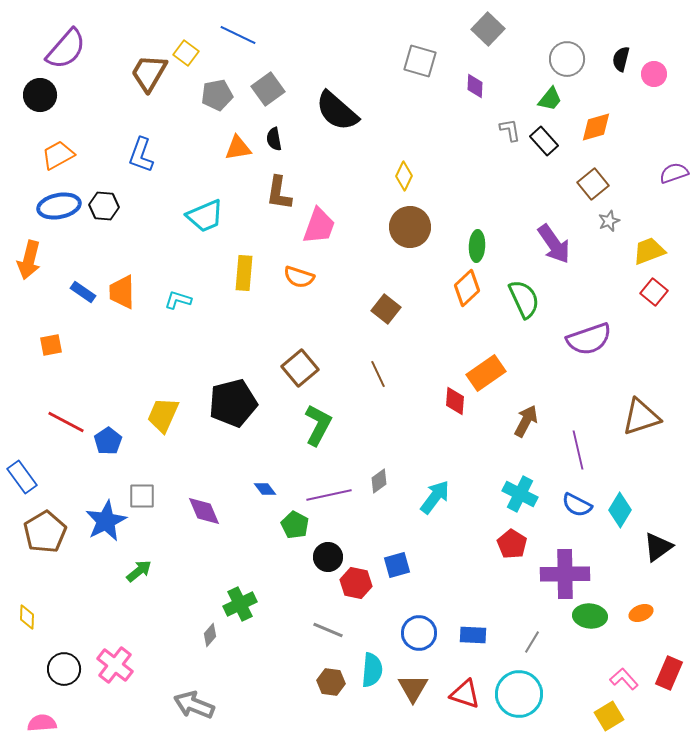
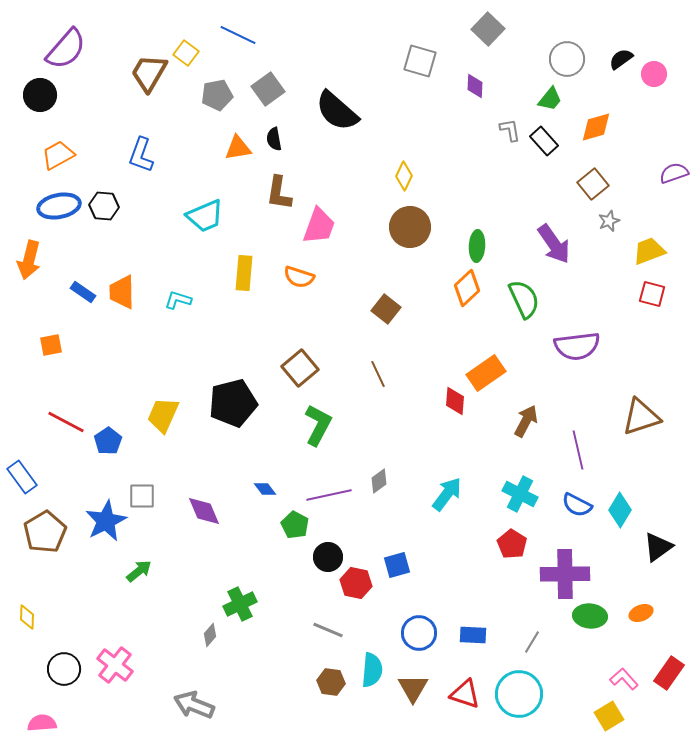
black semicircle at (621, 59): rotated 40 degrees clockwise
red square at (654, 292): moved 2 px left, 2 px down; rotated 24 degrees counterclockwise
purple semicircle at (589, 339): moved 12 px left, 7 px down; rotated 12 degrees clockwise
cyan arrow at (435, 497): moved 12 px right, 3 px up
red rectangle at (669, 673): rotated 12 degrees clockwise
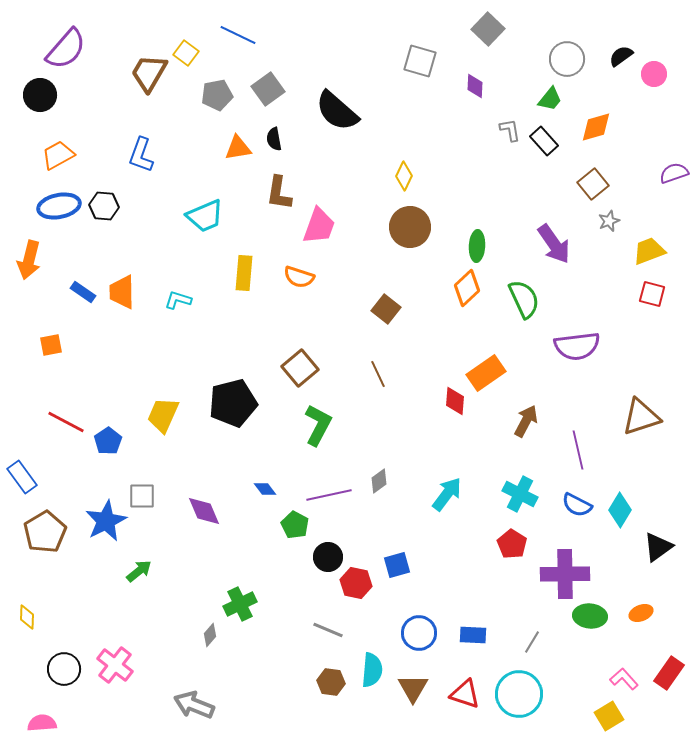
black semicircle at (621, 59): moved 3 px up
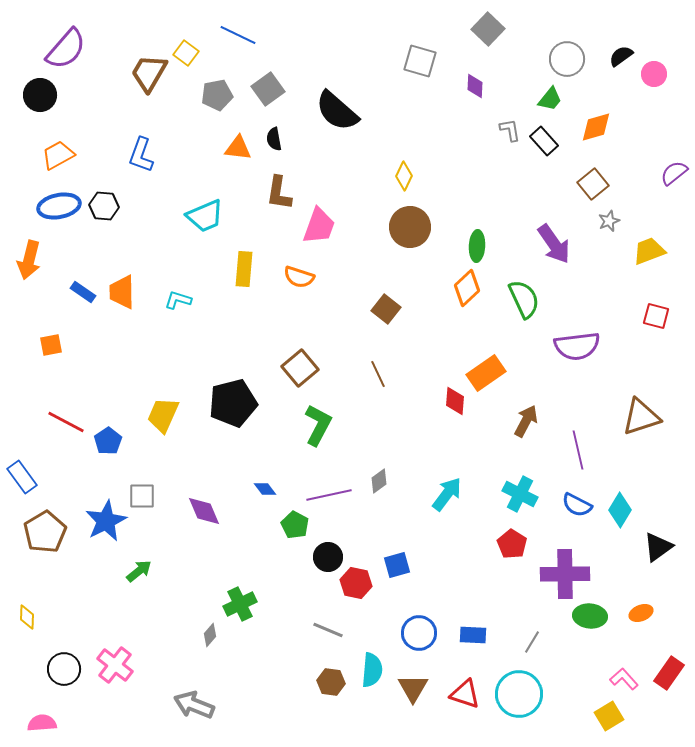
orange triangle at (238, 148): rotated 16 degrees clockwise
purple semicircle at (674, 173): rotated 20 degrees counterclockwise
yellow rectangle at (244, 273): moved 4 px up
red square at (652, 294): moved 4 px right, 22 px down
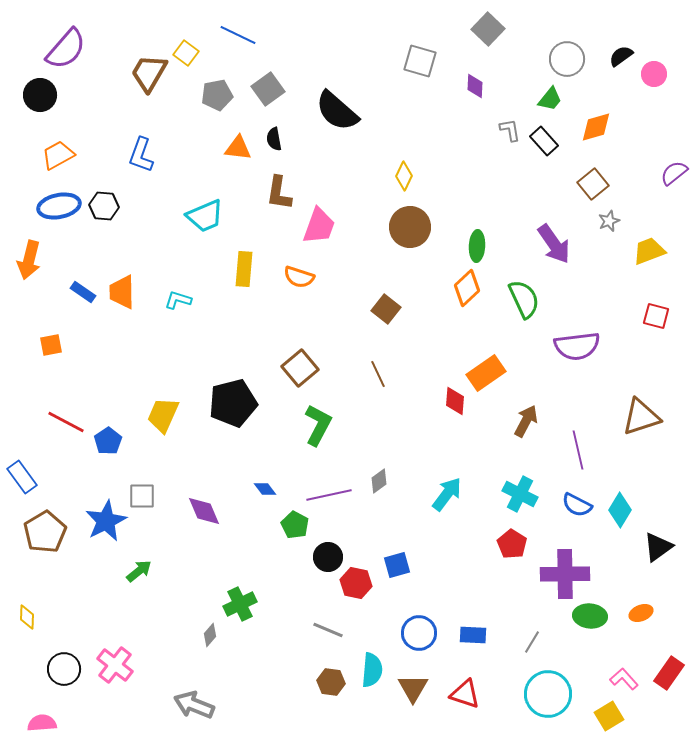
cyan circle at (519, 694): moved 29 px right
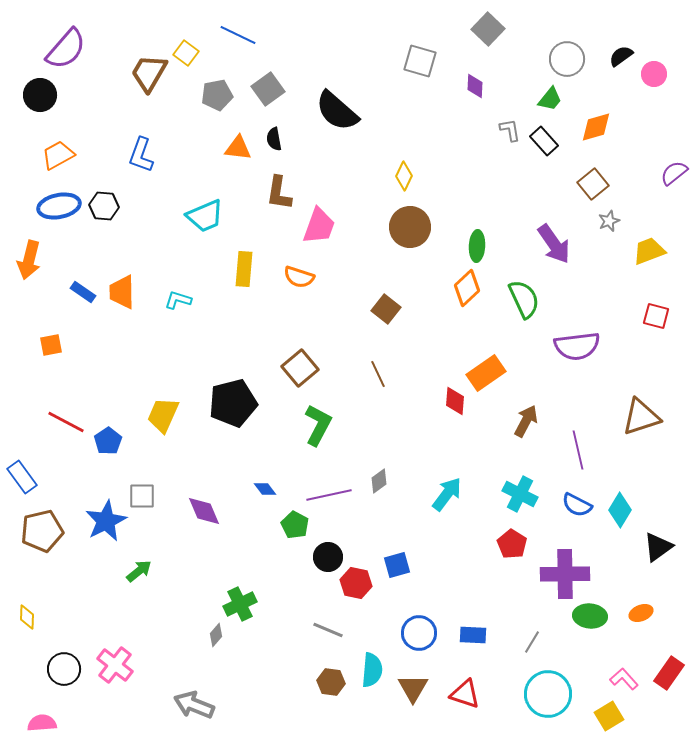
brown pentagon at (45, 532): moved 3 px left, 1 px up; rotated 18 degrees clockwise
gray diamond at (210, 635): moved 6 px right
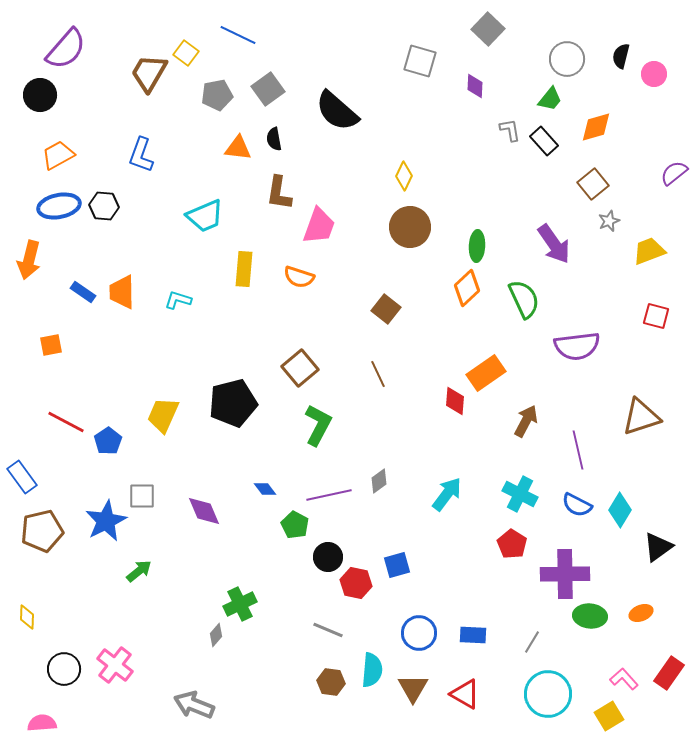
black semicircle at (621, 56): rotated 40 degrees counterclockwise
red triangle at (465, 694): rotated 12 degrees clockwise
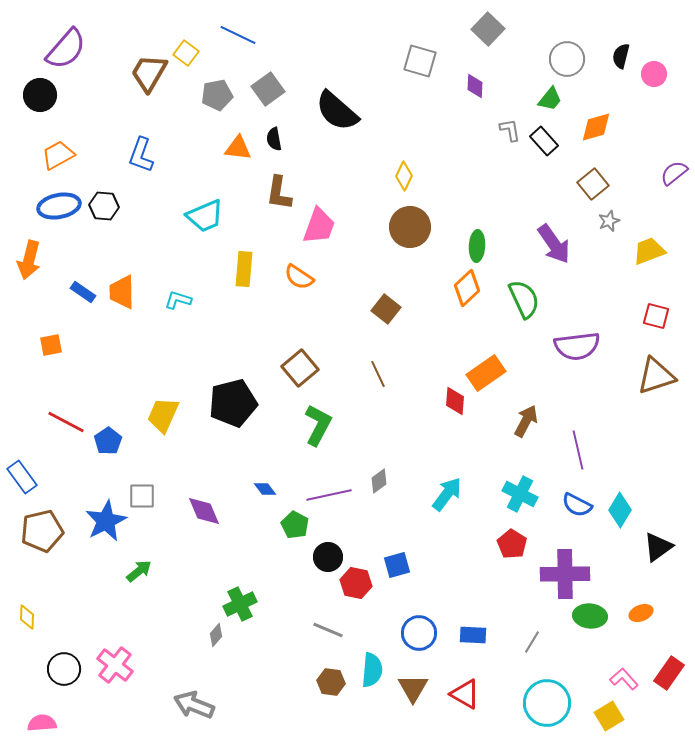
orange semicircle at (299, 277): rotated 16 degrees clockwise
brown triangle at (641, 417): moved 15 px right, 41 px up
cyan circle at (548, 694): moved 1 px left, 9 px down
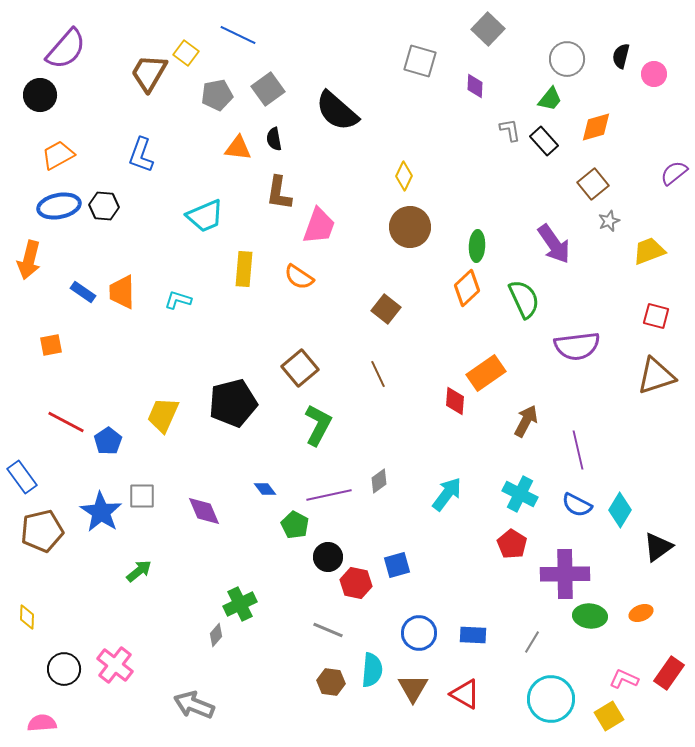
blue star at (106, 521): moved 5 px left, 9 px up; rotated 12 degrees counterclockwise
pink L-shape at (624, 679): rotated 24 degrees counterclockwise
cyan circle at (547, 703): moved 4 px right, 4 px up
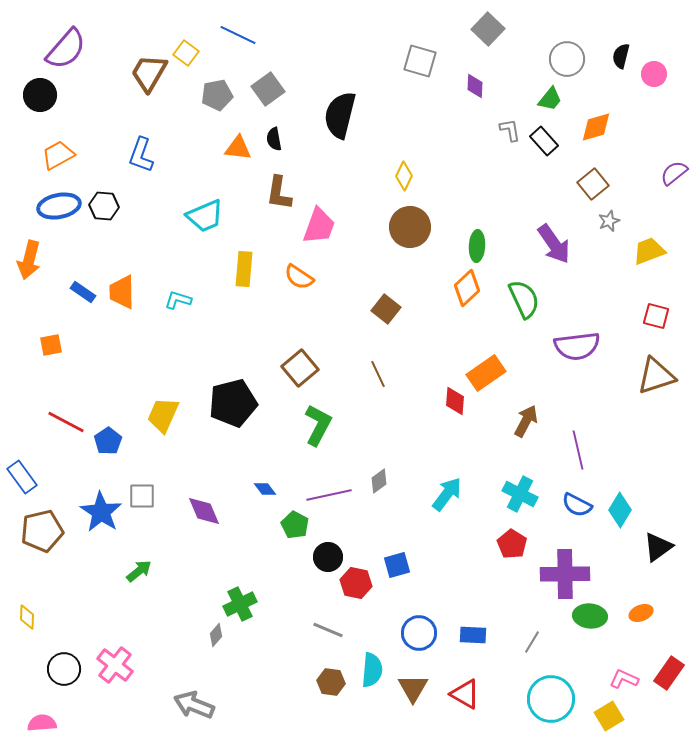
black semicircle at (337, 111): moved 3 px right, 4 px down; rotated 63 degrees clockwise
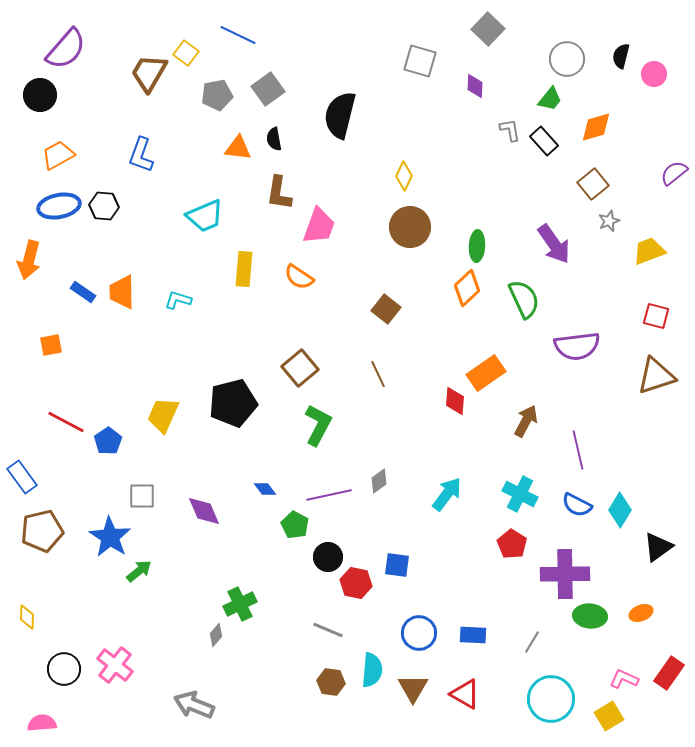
blue star at (101, 512): moved 9 px right, 25 px down
blue square at (397, 565): rotated 24 degrees clockwise
